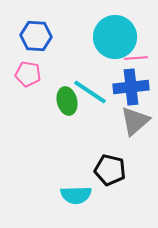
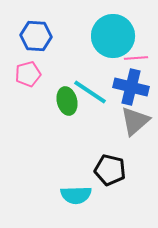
cyan circle: moved 2 px left, 1 px up
pink pentagon: rotated 25 degrees counterclockwise
blue cross: rotated 20 degrees clockwise
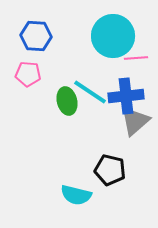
pink pentagon: rotated 20 degrees clockwise
blue cross: moved 5 px left, 9 px down; rotated 20 degrees counterclockwise
cyan semicircle: rotated 16 degrees clockwise
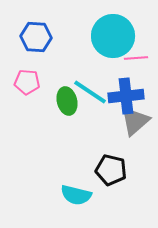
blue hexagon: moved 1 px down
pink pentagon: moved 1 px left, 8 px down
black pentagon: moved 1 px right
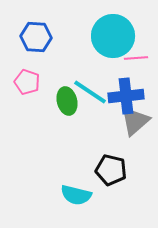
pink pentagon: rotated 15 degrees clockwise
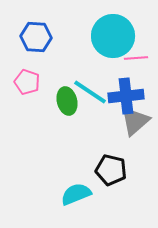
cyan semicircle: moved 1 px up; rotated 144 degrees clockwise
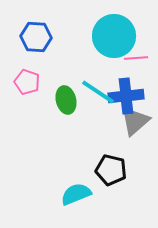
cyan circle: moved 1 px right
cyan line: moved 8 px right
green ellipse: moved 1 px left, 1 px up
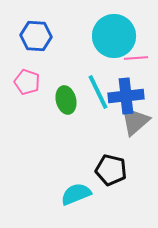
blue hexagon: moved 1 px up
cyan line: rotated 30 degrees clockwise
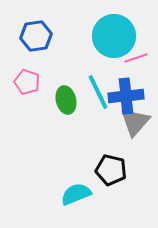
blue hexagon: rotated 12 degrees counterclockwise
pink line: rotated 15 degrees counterclockwise
gray triangle: moved 1 px down; rotated 8 degrees counterclockwise
